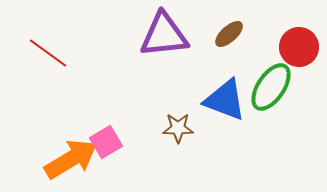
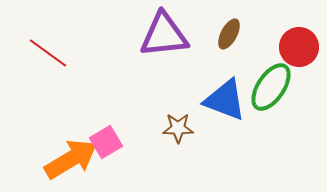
brown ellipse: rotated 20 degrees counterclockwise
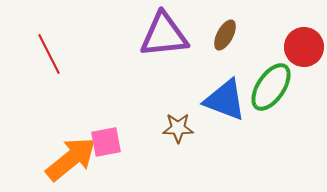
brown ellipse: moved 4 px left, 1 px down
red circle: moved 5 px right
red line: moved 1 px right, 1 px down; rotated 27 degrees clockwise
pink square: rotated 20 degrees clockwise
orange arrow: rotated 8 degrees counterclockwise
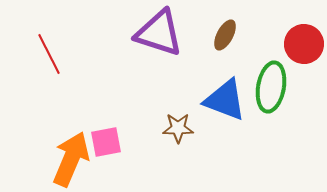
purple triangle: moved 5 px left, 2 px up; rotated 24 degrees clockwise
red circle: moved 3 px up
green ellipse: rotated 24 degrees counterclockwise
orange arrow: rotated 28 degrees counterclockwise
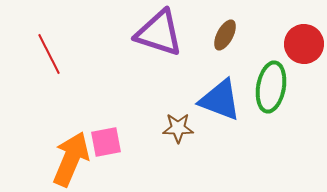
blue triangle: moved 5 px left
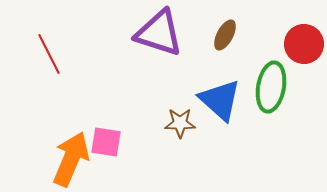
blue triangle: rotated 21 degrees clockwise
brown star: moved 2 px right, 5 px up
pink square: rotated 20 degrees clockwise
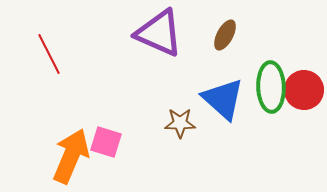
purple triangle: rotated 6 degrees clockwise
red circle: moved 46 px down
green ellipse: rotated 12 degrees counterclockwise
blue triangle: moved 3 px right, 1 px up
pink square: rotated 8 degrees clockwise
orange arrow: moved 3 px up
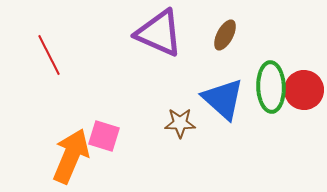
red line: moved 1 px down
pink square: moved 2 px left, 6 px up
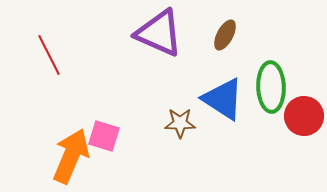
red circle: moved 26 px down
blue triangle: rotated 9 degrees counterclockwise
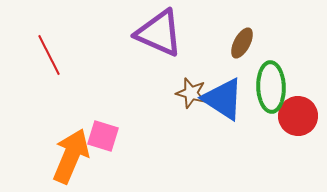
brown ellipse: moved 17 px right, 8 px down
red circle: moved 6 px left
brown star: moved 11 px right, 30 px up; rotated 16 degrees clockwise
pink square: moved 1 px left
